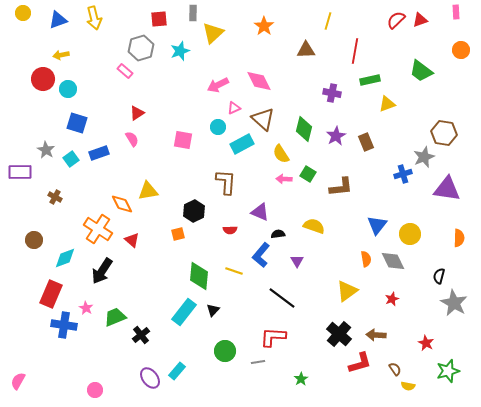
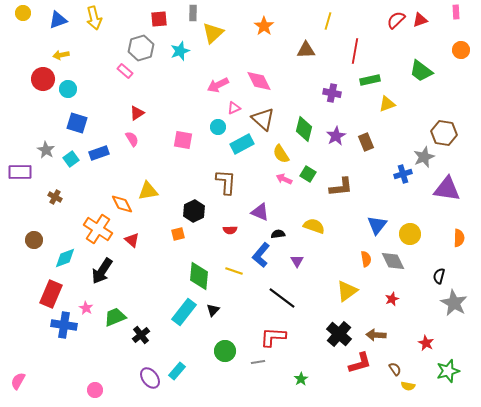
pink arrow at (284, 179): rotated 21 degrees clockwise
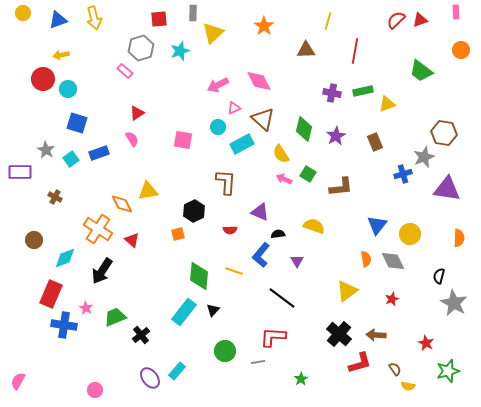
green rectangle at (370, 80): moved 7 px left, 11 px down
brown rectangle at (366, 142): moved 9 px right
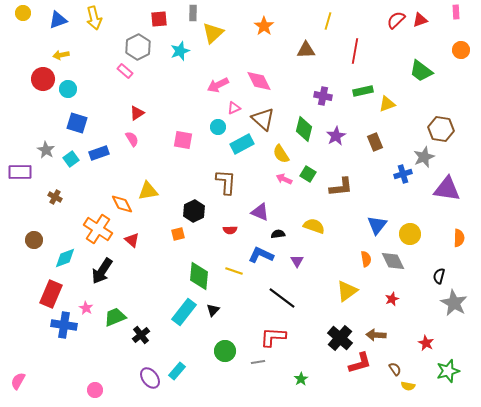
gray hexagon at (141, 48): moved 3 px left, 1 px up; rotated 10 degrees counterclockwise
purple cross at (332, 93): moved 9 px left, 3 px down
brown hexagon at (444, 133): moved 3 px left, 4 px up
blue L-shape at (261, 255): rotated 75 degrees clockwise
black cross at (339, 334): moved 1 px right, 4 px down
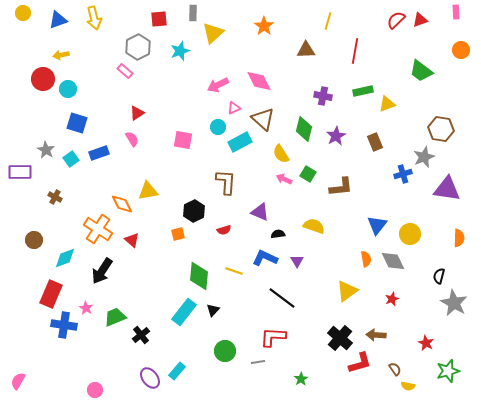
cyan rectangle at (242, 144): moved 2 px left, 2 px up
red semicircle at (230, 230): moved 6 px left; rotated 16 degrees counterclockwise
blue L-shape at (261, 255): moved 4 px right, 3 px down
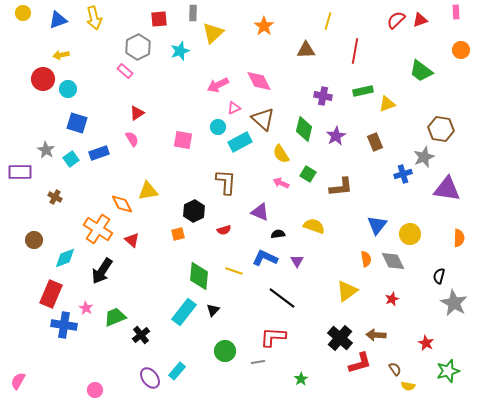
pink arrow at (284, 179): moved 3 px left, 4 px down
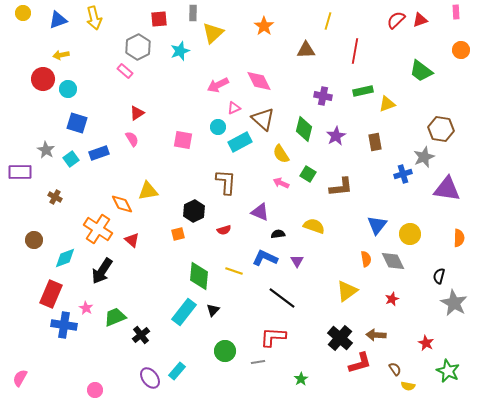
brown rectangle at (375, 142): rotated 12 degrees clockwise
green star at (448, 371): rotated 30 degrees counterclockwise
pink semicircle at (18, 381): moved 2 px right, 3 px up
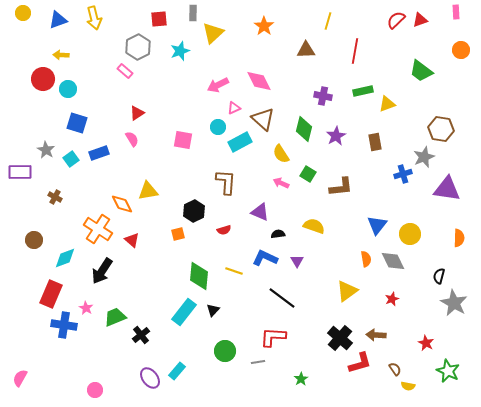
yellow arrow at (61, 55): rotated 14 degrees clockwise
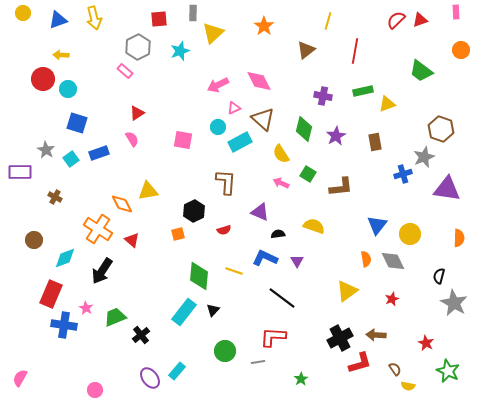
brown triangle at (306, 50): rotated 36 degrees counterclockwise
brown hexagon at (441, 129): rotated 10 degrees clockwise
black cross at (340, 338): rotated 20 degrees clockwise
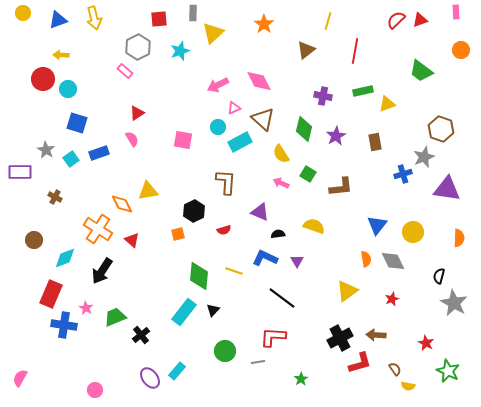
orange star at (264, 26): moved 2 px up
yellow circle at (410, 234): moved 3 px right, 2 px up
